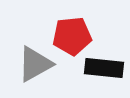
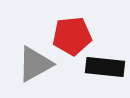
black rectangle: moved 1 px right, 1 px up
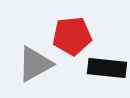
black rectangle: moved 2 px right, 1 px down
